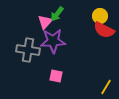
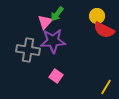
yellow circle: moved 3 px left
pink square: rotated 24 degrees clockwise
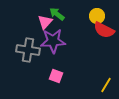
green arrow: rotated 91 degrees clockwise
pink square: rotated 16 degrees counterclockwise
yellow line: moved 2 px up
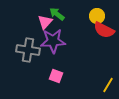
yellow line: moved 2 px right
